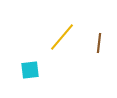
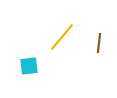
cyan square: moved 1 px left, 4 px up
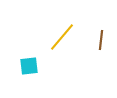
brown line: moved 2 px right, 3 px up
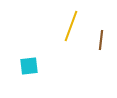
yellow line: moved 9 px right, 11 px up; rotated 20 degrees counterclockwise
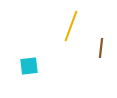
brown line: moved 8 px down
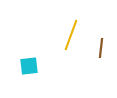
yellow line: moved 9 px down
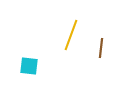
cyan square: rotated 12 degrees clockwise
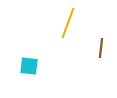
yellow line: moved 3 px left, 12 px up
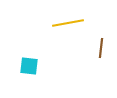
yellow line: rotated 60 degrees clockwise
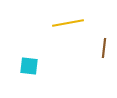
brown line: moved 3 px right
